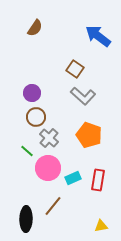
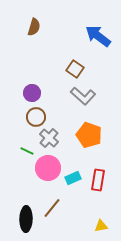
brown semicircle: moved 1 px left, 1 px up; rotated 18 degrees counterclockwise
green line: rotated 16 degrees counterclockwise
brown line: moved 1 px left, 2 px down
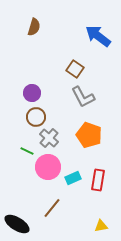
gray L-shape: moved 1 px down; rotated 20 degrees clockwise
pink circle: moved 1 px up
black ellipse: moved 9 px left, 5 px down; rotated 60 degrees counterclockwise
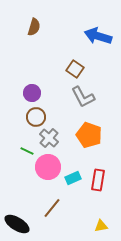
blue arrow: rotated 20 degrees counterclockwise
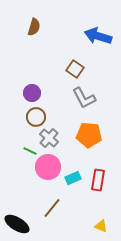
gray L-shape: moved 1 px right, 1 px down
orange pentagon: rotated 15 degrees counterclockwise
green line: moved 3 px right
yellow triangle: rotated 32 degrees clockwise
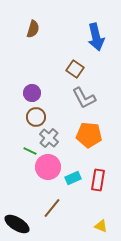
brown semicircle: moved 1 px left, 2 px down
blue arrow: moved 2 px left, 1 px down; rotated 120 degrees counterclockwise
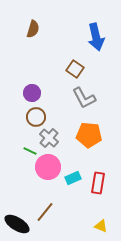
red rectangle: moved 3 px down
brown line: moved 7 px left, 4 px down
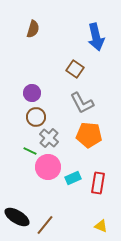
gray L-shape: moved 2 px left, 5 px down
brown line: moved 13 px down
black ellipse: moved 7 px up
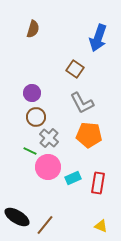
blue arrow: moved 2 px right, 1 px down; rotated 32 degrees clockwise
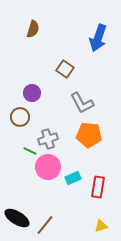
brown square: moved 10 px left
brown circle: moved 16 px left
gray cross: moved 1 px left, 1 px down; rotated 30 degrees clockwise
red rectangle: moved 4 px down
black ellipse: moved 1 px down
yellow triangle: rotated 40 degrees counterclockwise
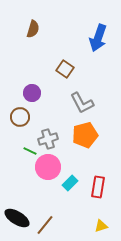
orange pentagon: moved 4 px left; rotated 20 degrees counterclockwise
cyan rectangle: moved 3 px left, 5 px down; rotated 21 degrees counterclockwise
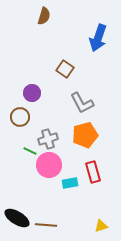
brown semicircle: moved 11 px right, 13 px up
pink circle: moved 1 px right, 2 px up
cyan rectangle: rotated 35 degrees clockwise
red rectangle: moved 5 px left, 15 px up; rotated 25 degrees counterclockwise
brown line: moved 1 px right; rotated 55 degrees clockwise
